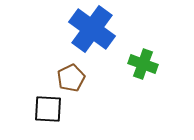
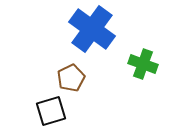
black square: moved 3 px right, 2 px down; rotated 20 degrees counterclockwise
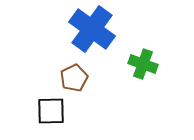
brown pentagon: moved 3 px right
black square: rotated 16 degrees clockwise
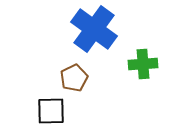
blue cross: moved 2 px right
green cross: rotated 24 degrees counterclockwise
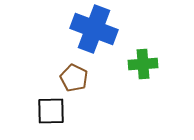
blue cross: rotated 15 degrees counterclockwise
brown pentagon: rotated 20 degrees counterclockwise
